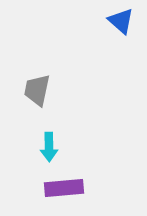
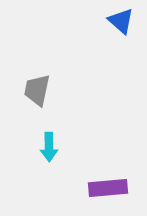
purple rectangle: moved 44 px right
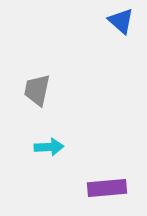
cyan arrow: rotated 92 degrees counterclockwise
purple rectangle: moved 1 px left
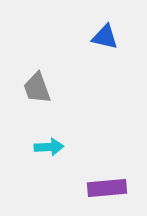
blue triangle: moved 16 px left, 16 px down; rotated 28 degrees counterclockwise
gray trapezoid: moved 2 px up; rotated 32 degrees counterclockwise
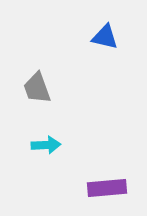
cyan arrow: moved 3 px left, 2 px up
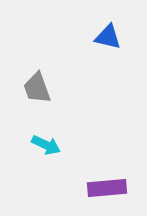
blue triangle: moved 3 px right
cyan arrow: rotated 28 degrees clockwise
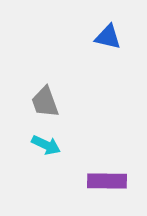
gray trapezoid: moved 8 px right, 14 px down
purple rectangle: moved 7 px up; rotated 6 degrees clockwise
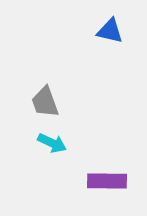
blue triangle: moved 2 px right, 6 px up
cyan arrow: moved 6 px right, 2 px up
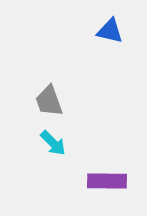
gray trapezoid: moved 4 px right, 1 px up
cyan arrow: moved 1 px right; rotated 20 degrees clockwise
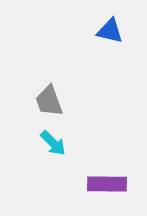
purple rectangle: moved 3 px down
